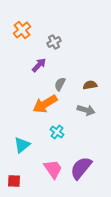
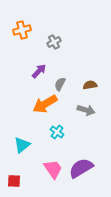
orange cross: rotated 24 degrees clockwise
purple arrow: moved 6 px down
purple semicircle: rotated 20 degrees clockwise
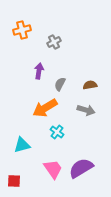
purple arrow: rotated 35 degrees counterclockwise
orange arrow: moved 4 px down
cyan triangle: rotated 24 degrees clockwise
